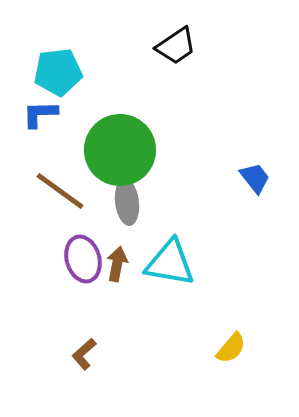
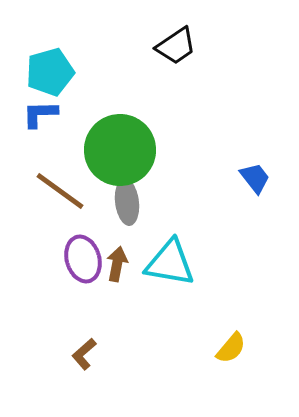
cyan pentagon: moved 8 px left; rotated 9 degrees counterclockwise
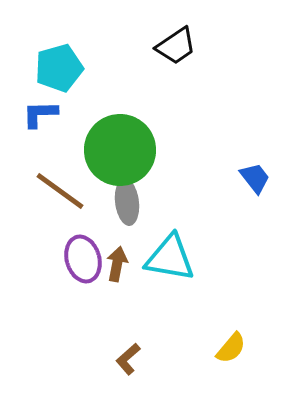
cyan pentagon: moved 9 px right, 4 px up
cyan triangle: moved 5 px up
brown L-shape: moved 44 px right, 5 px down
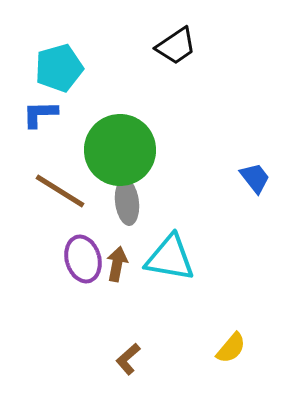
brown line: rotated 4 degrees counterclockwise
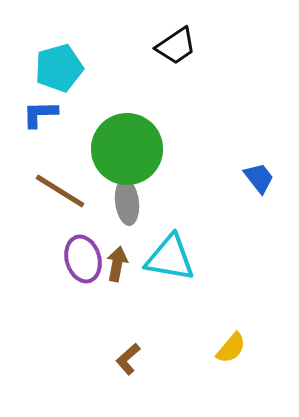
green circle: moved 7 px right, 1 px up
blue trapezoid: moved 4 px right
